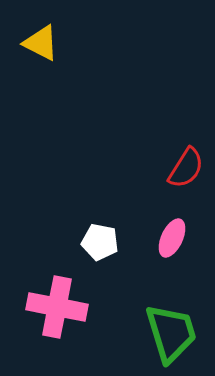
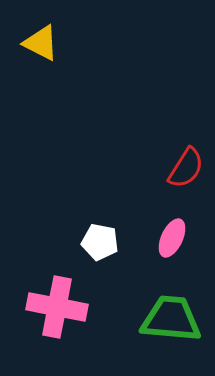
green trapezoid: moved 14 px up; rotated 68 degrees counterclockwise
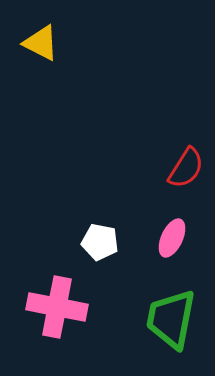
green trapezoid: rotated 84 degrees counterclockwise
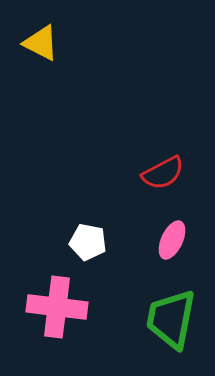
red semicircle: moved 23 px left, 5 px down; rotated 30 degrees clockwise
pink ellipse: moved 2 px down
white pentagon: moved 12 px left
pink cross: rotated 4 degrees counterclockwise
